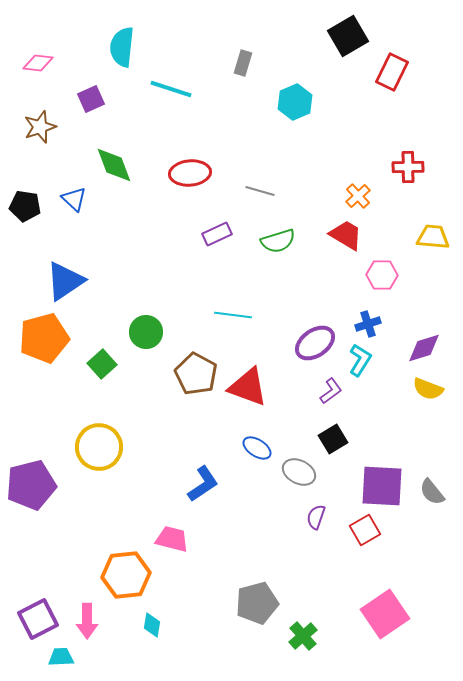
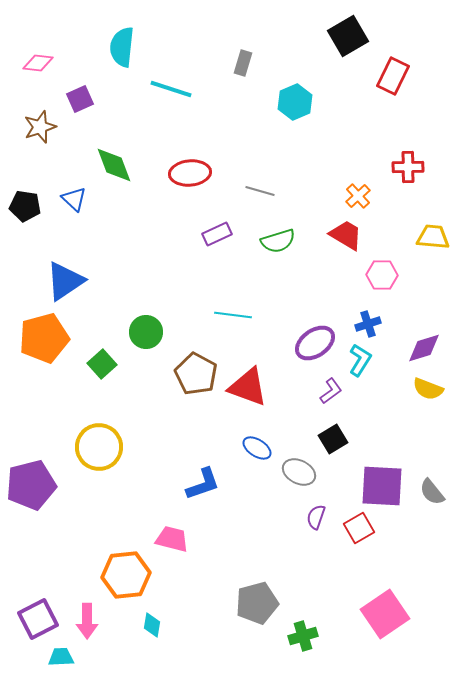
red rectangle at (392, 72): moved 1 px right, 4 px down
purple square at (91, 99): moved 11 px left
blue L-shape at (203, 484): rotated 15 degrees clockwise
red square at (365, 530): moved 6 px left, 2 px up
green cross at (303, 636): rotated 24 degrees clockwise
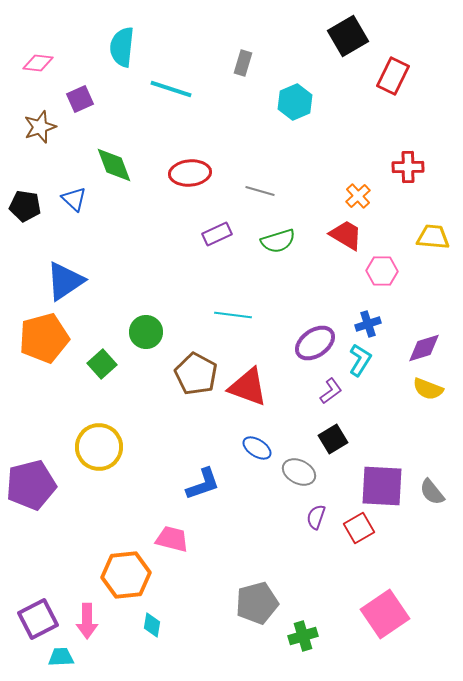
pink hexagon at (382, 275): moved 4 px up
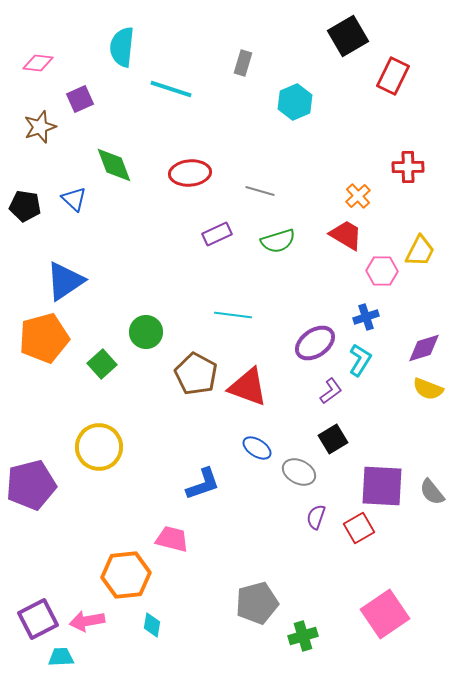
yellow trapezoid at (433, 237): moved 13 px left, 14 px down; rotated 112 degrees clockwise
blue cross at (368, 324): moved 2 px left, 7 px up
pink arrow at (87, 621): rotated 80 degrees clockwise
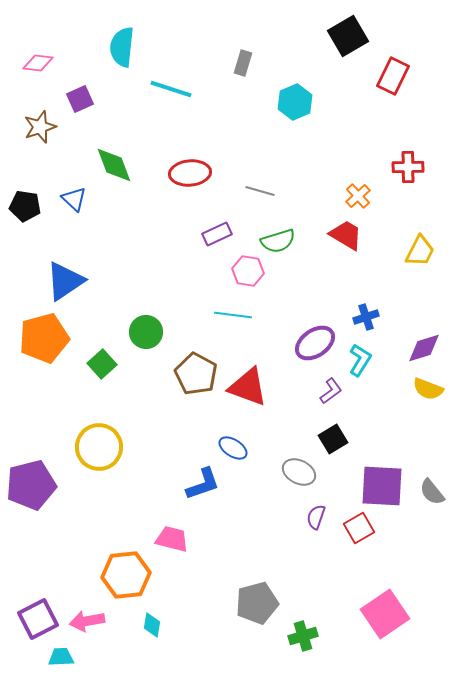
pink hexagon at (382, 271): moved 134 px left; rotated 8 degrees clockwise
blue ellipse at (257, 448): moved 24 px left
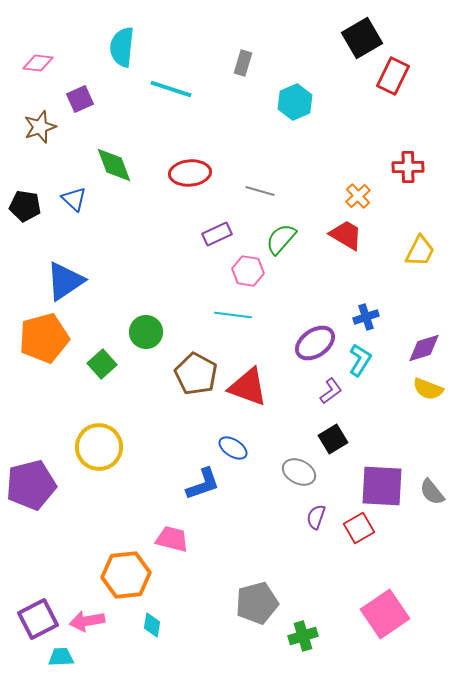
black square at (348, 36): moved 14 px right, 2 px down
green semicircle at (278, 241): moved 3 px right, 2 px up; rotated 148 degrees clockwise
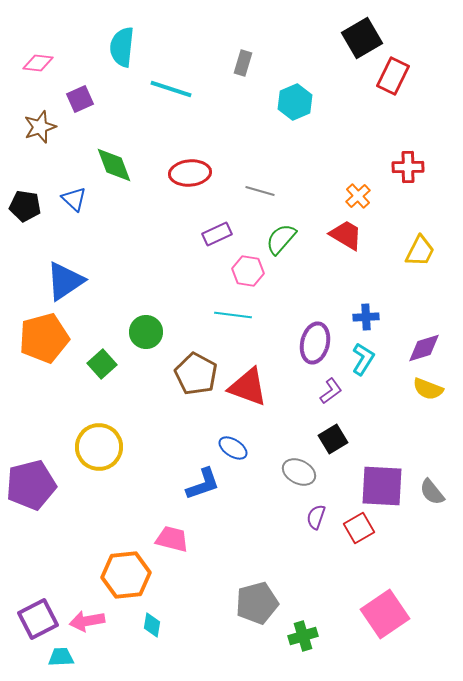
blue cross at (366, 317): rotated 15 degrees clockwise
purple ellipse at (315, 343): rotated 42 degrees counterclockwise
cyan L-shape at (360, 360): moved 3 px right, 1 px up
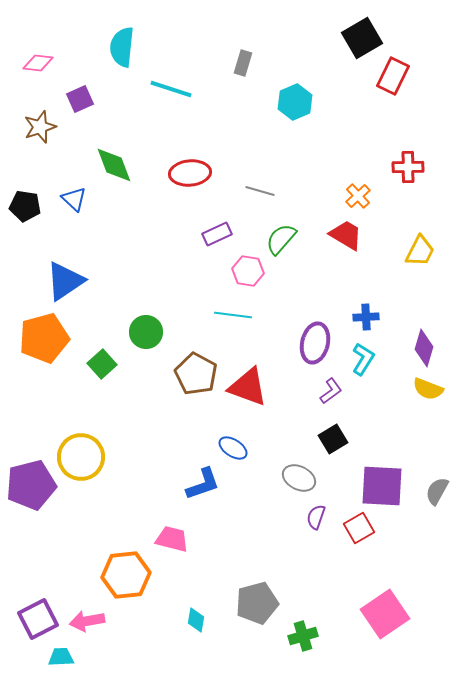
purple diamond at (424, 348): rotated 57 degrees counterclockwise
yellow circle at (99, 447): moved 18 px left, 10 px down
gray ellipse at (299, 472): moved 6 px down
gray semicircle at (432, 492): moved 5 px right, 1 px up; rotated 68 degrees clockwise
cyan diamond at (152, 625): moved 44 px right, 5 px up
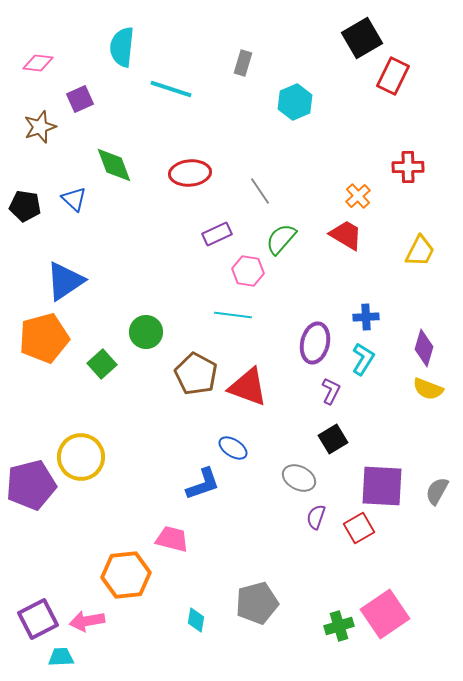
gray line at (260, 191): rotated 40 degrees clockwise
purple L-shape at (331, 391): rotated 28 degrees counterclockwise
green cross at (303, 636): moved 36 px right, 10 px up
